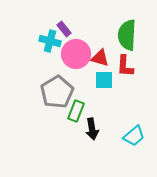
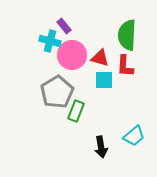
purple rectangle: moved 3 px up
pink circle: moved 4 px left, 1 px down
black arrow: moved 9 px right, 18 px down
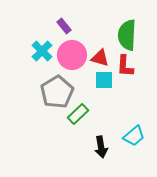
cyan cross: moved 8 px left, 10 px down; rotated 30 degrees clockwise
green rectangle: moved 2 px right, 3 px down; rotated 25 degrees clockwise
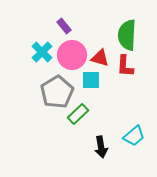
cyan cross: moved 1 px down
cyan square: moved 13 px left
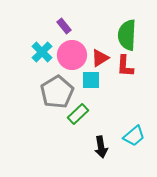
red triangle: rotated 48 degrees counterclockwise
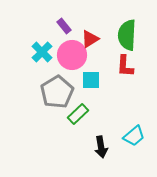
red triangle: moved 10 px left, 19 px up
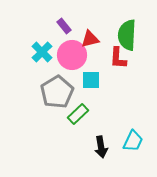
red triangle: rotated 18 degrees clockwise
red L-shape: moved 7 px left, 8 px up
cyan trapezoid: moved 1 px left, 5 px down; rotated 25 degrees counterclockwise
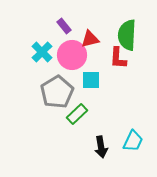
green rectangle: moved 1 px left
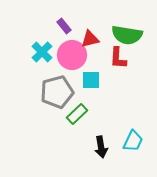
green semicircle: rotated 84 degrees counterclockwise
gray pentagon: rotated 16 degrees clockwise
